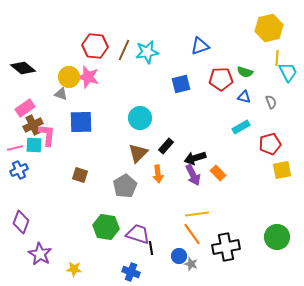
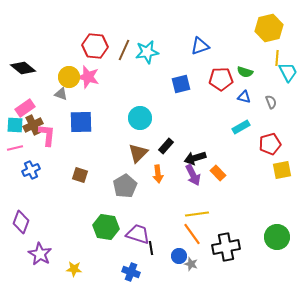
cyan square at (34, 145): moved 19 px left, 20 px up
blue cross at (19, 170): moved 12 px right
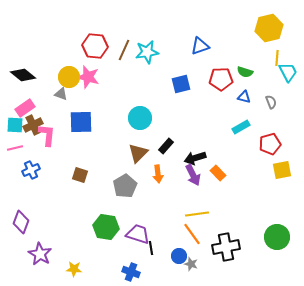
black diamond at (23, 68): moved 7 px down
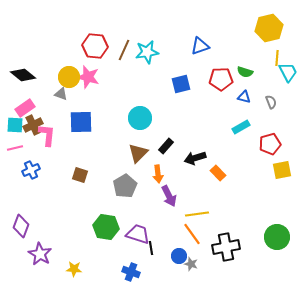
purple arrow at (193, 175): moved 24 px left, 21 px down
purple diamond at (21, 222): moved 4 px down
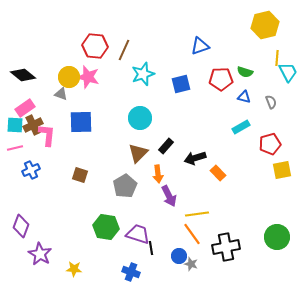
yellow hexagon at (269, 28): moved 4 px left, 3 px up
cyan star at (147, 52): moved 4 px left, 22 px down; rotated 10 degrees counterclockwise
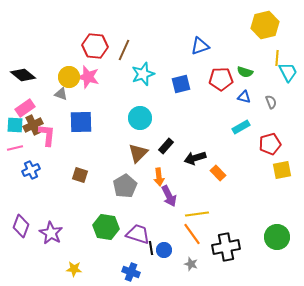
orange arrow at (158, 174): moved 1 px right, 3 px down
purple star at (40, 254): moved 11 px right, 21 px up
blue circle at (179, 256): moved 15 px left, 6 px up
